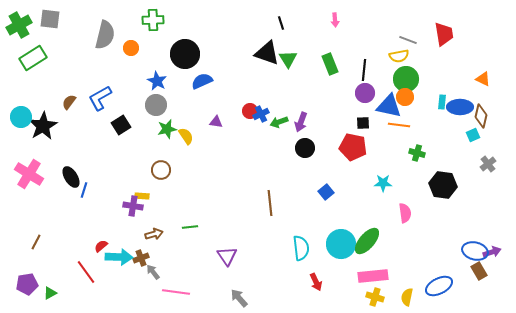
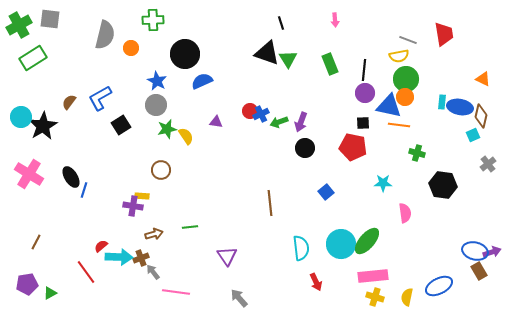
blue ellipse at (460, 107): rotated 10 degrees clockwise
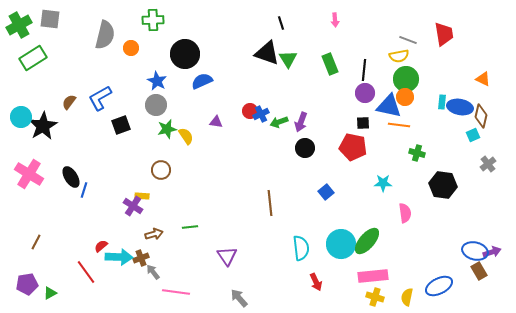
black square at (121, 125): rotated 12 degrees clockwise
purple cross at (133, 206): rotated 24 degrees clockwise
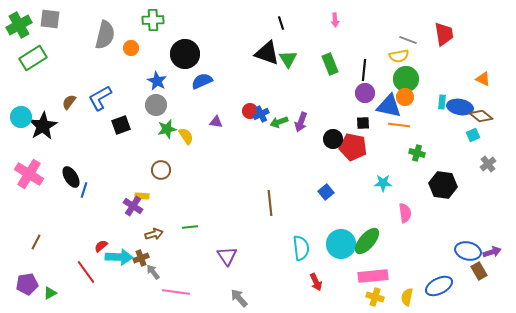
brown diamond at (481, 116): rotated 65 degrees counterclockwise
black circle at (305, 148): moved 28 px right, 9 px up
blue ellipse at (475, 251): moved 7 px left
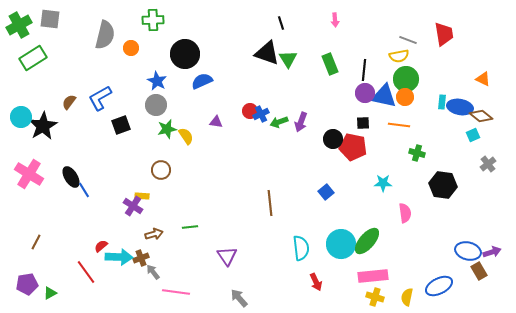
blue triangle at (389, 106): moved 5 px left, 10 px up
blue line at (84, 190): rotated 49 degrees counterclockwise
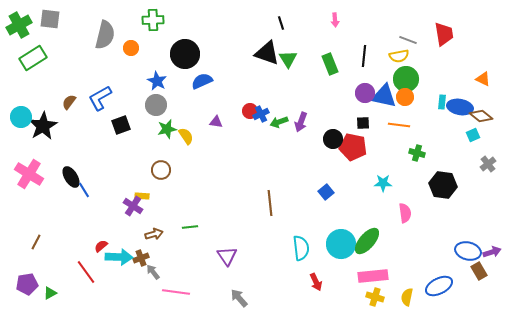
black line at (364, 70): moved 14 px up
